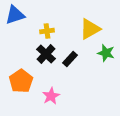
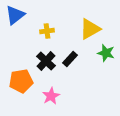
blue triangle: rotated 20 degrees counterclockwise
black cross: moved 7 px down
orange pentagon: rotated 25 degrees clockwise
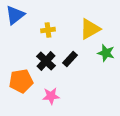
yellow cross: moved 1 px right, 1 px up
pink star: rotated 24 degrees clockwise
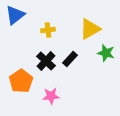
orange pentagon: rotated 25 degrees counterclockwise
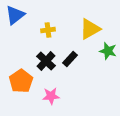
green star: moved 2 px right, 2 px up
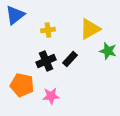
black cross: rotated 24 degrees clockwise
orange pentagon: moved 1 px right, 4 px down; rotated 25 degrees counterclockwise
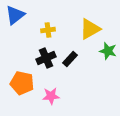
black cross: moved 3 px up
orange pentagon: moved 2 px up
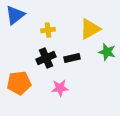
green star: moved 1 px left, 1 px down
black rectangle: moved 2 px right, 1 px up; rotated 35 degrees clockwise
orange pentagon: moved 3 px left; rotated 20 degrees counterclockwise
pink star: moved 9 px right, 8 px up
